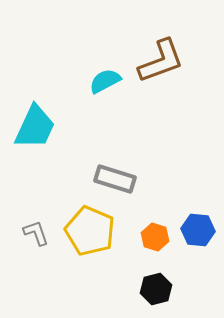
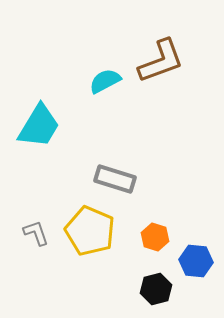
cyan trapezoid: moved 4 px right, 1 px up; rotated 6 degrees clockwise
blue hexagon: moved 2 px left, 31 px down
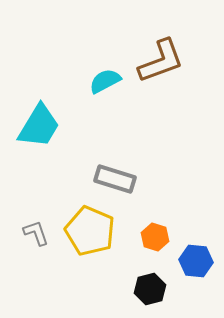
black hexagon: moved 6 px left
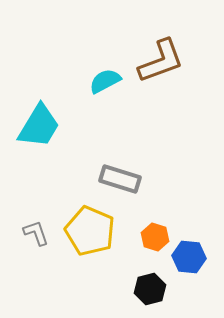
gray rectangle: moved 5 px right
blue hexagon: moved 7 px left, 4 px up
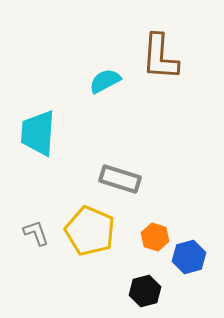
brown L-shape: moved 1 px left, 4 px up; rotated 114 degrees clockwise
cyan trapezoid: moved 1 px left, 7 px down; rotated 153 degrees clockwise
blue hexagon: rotated 20 degrees counterclockwise
black hexagon: moved 5 px left, 2 px down
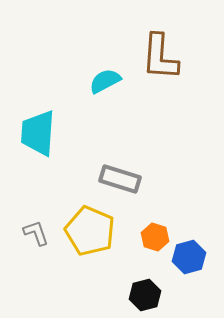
black hexagon: moved 4 px down
